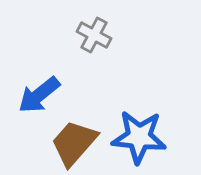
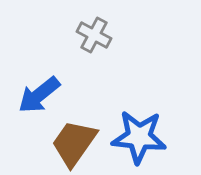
brown trapezoid: rotated 6 degrees counterclockwise
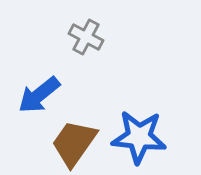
gray cross: moved 8 px left, 2 px down
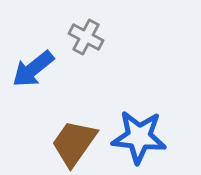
blue arrow: moved 6 px left, 26 px up
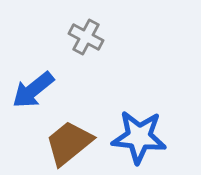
blue arrow: moved 21 px down
brown trapezoid: moved 5 px left; rotated 16 degrees clockwise
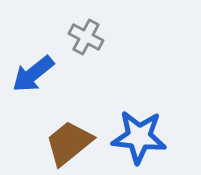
blue arrow: moved 16 px up
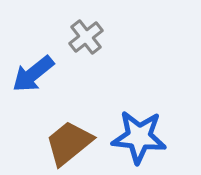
gray cross: rotated 24 degrees clockwise
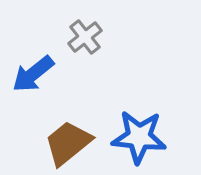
gray cross: moved 1 px left
brown trapezoid: moved 1 px left
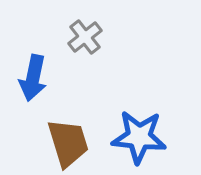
blue arrow: moved 4 px down; rotated 39 degrees counterclockwise
brown trapezoid: rotated 112 degrees clockwise
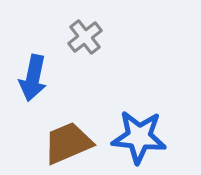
brown trapezoid: rotated 96 degrees counterclockwise
